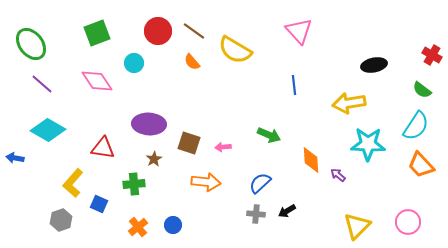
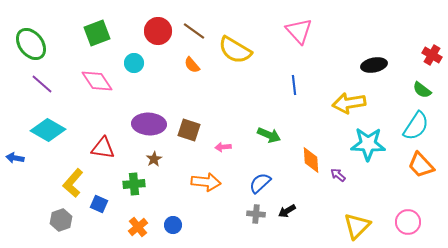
orange semicircle: moved 3 px down
brown square: moved 13 px up
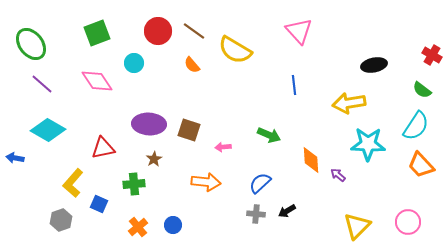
red triangle: rotated 20 degrees counterclockwise
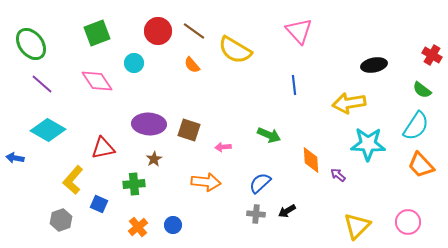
yellow L-shape: moved 3 px up
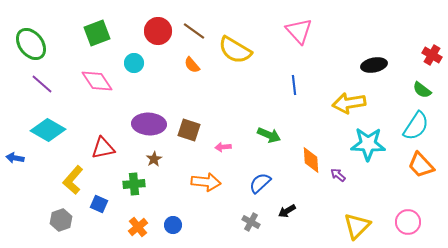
gray cross: moved 5 px left, 8 px down; rotated 24 degrees clockwise
